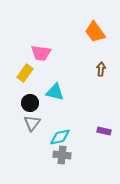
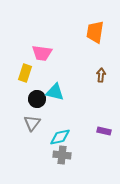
orange trapezoid: rotated 45 degrees clockwise
pink trapezoid: moved 1 px right
brown arrow: moved 6 px down
yellow rectangle: rotated 18 degrees counterclockwise
black circle: moved 7 px right, 4 px up
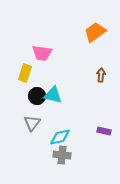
orange trapezoid: rotated 45 degrees clockwise
cyan triangle: moved 2 px left, 3 px down
black circle: moved 3 px up
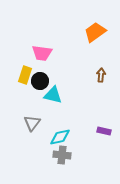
yellow rectangle: moved 2 px down
black circle: moved 3 px right, 15 px up
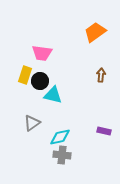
gray triangle: rotated 18 degrees clockwise
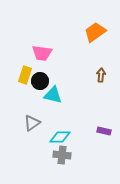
cyan diamond: rotated 10 degrees clockwise
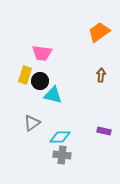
orange trapezoid: moved 4 px right
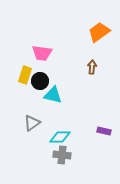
brown arrow: moved 9 px left, 8 px up
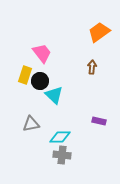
pink trapezoid: rotated 135 degrees counterclockwise
cyan triangle: moved 1 px right; rotated 30 degrees clockwise
gray triangle: moved 1 px left, 1 px down; rotated 24 degrees clockwise
purple rectangle: moved 5 px left, 10 px up
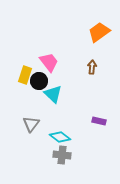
pink trapezoid: moved 7 px right, 9 px down
black circle: moved 1 px left
cyan triangle: moved 1 px left, 1 px up
gray triangle: rotated 42 degrees counterclockwise
cyan diamond: rotated 40 degrees clockwise
